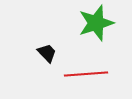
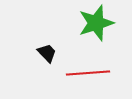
red line: moved 2 px right, 1 px up
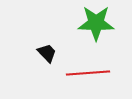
green star: rotated 18 degrees clockwise
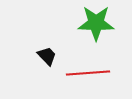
black trapezoid: moved 3 px down
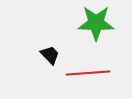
black trapezoid: moved 3 px right, 1 px up
